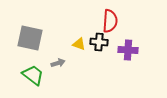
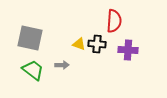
red semicircle: moved 4 px right
black cross: moved 2 px left, 2 px down
gray arrow: moved 4 px right, 2 px down; rotated 16 degrees clockwise
green trapezoid: moved 5 px up
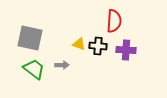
black cross: moved 1 px right, 2 px down
purple cross: moved 2 px left
green trapezoid: moved 1 px right, 1 px up
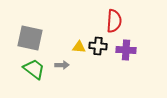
yellow triangle: moved 3 px down; rotated 16 degrees counterclockwise
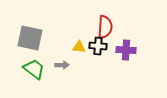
red semicircle: moved 9 px left, 6 px down
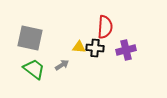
black cross: moved 3 px left, 2 px down
purple cross: rotated 18 degrees counterclockwise
gray arrow: rotated 32 degrees counterclockwise
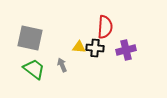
gray arrow: rotated 80 degrees counterclockwise
